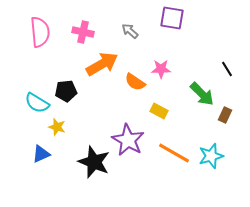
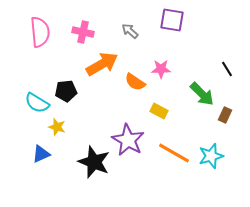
purple square: moved 2 px down
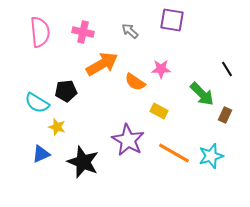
black star: moved 11 px left
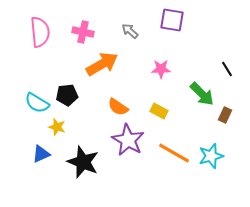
orange semicircle: moved 17 px left, 25 px down
black pentagon: moved 1 px right, 4 px down
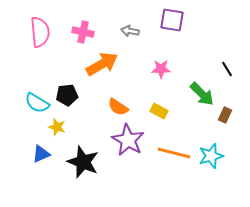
gray arrow: rotated 30 degrees counterclockwise
orange line: rotated 16 degrees counterclockwise
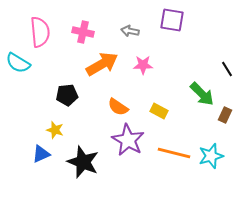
pink star: moved 18 px left, 4 px up
cyan semicircle: moved 19 px left, 40 px up
yellow star: moved 2 px left, 3 px down
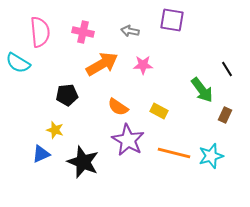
green arrow: moved 4 px up; rotated 8 degrees clockwise
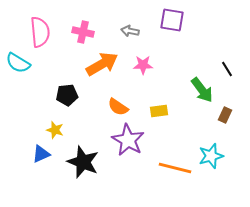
yellow rectangle: rotated 36 degrees counterclockwise
orange line: moved 1 px right, 15 px down
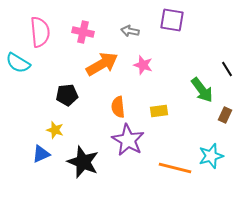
pink star: rotated 18 degrees clockwise
orange semicircle: rotated 50 degrees clockwise
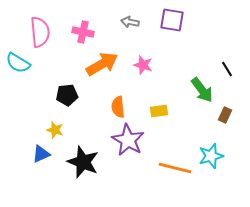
gray arrow: moved 9 px up
